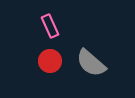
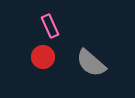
red circle: moved 7 px left, 4 px up
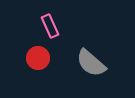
red circle: moved 5 px left, 1 px down
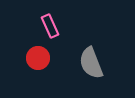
gray semicircle: rotated 28 degrees clockwise
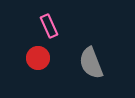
pink rectangle: moved 1 px left
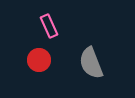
red circle: moved 1 px right, 2 px down
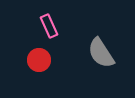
gray semicircle: moved 10 px right, 10 px up; rotated 12 degrees counterclockwise
